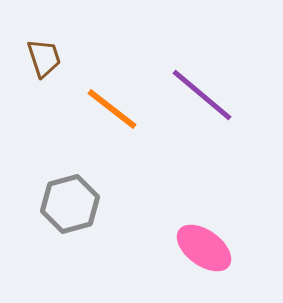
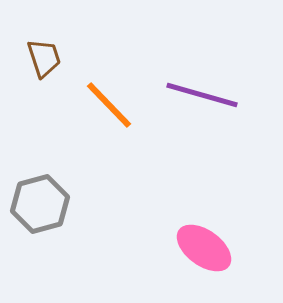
purple line: rotated 24 degrees counterclockwise
orange line: moved 3 px left, 4 px up; rotated 8 degrees clockwise
gray hexagon: moved 30 px left
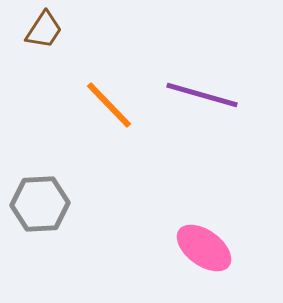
brown trapezoid: moved 28 px up; rotated 51 degrees clockwise
gray hexagon: rotated 12 degrees clockwise
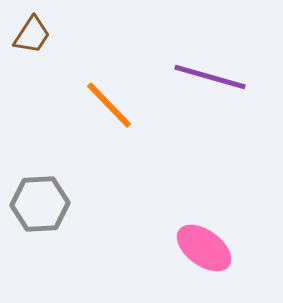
brown trapezoid: moved 12 px left, 5 px down
purple line: moved 8 px right, 18 px up
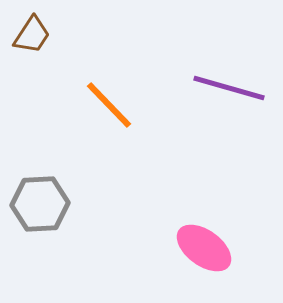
purple line: moved 19 px right, 11 px down
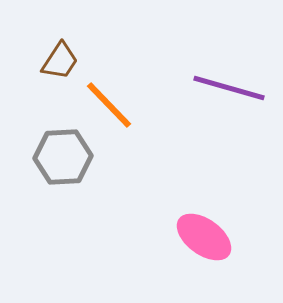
brown trapezoid: moved 28 px right, 26 px down
gray hexagon: moved 23 px right, 47 px up
pink ellipse: moved 11 px up
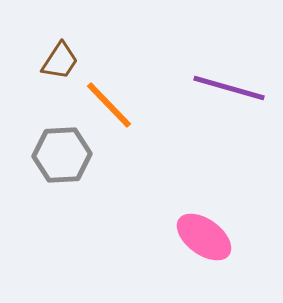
gray hexagon: moved 1 px left, 2 px up
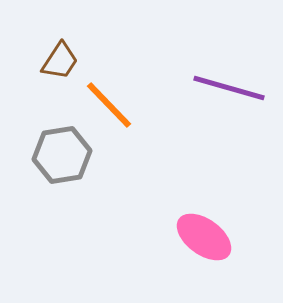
gray hexagon: rotated 6 degrees counterclockwise
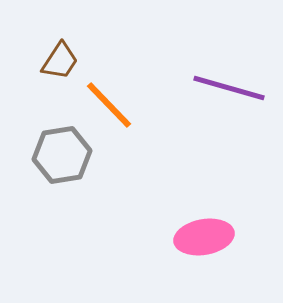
pink ellipse: rotated 46 degrees counterclockwise
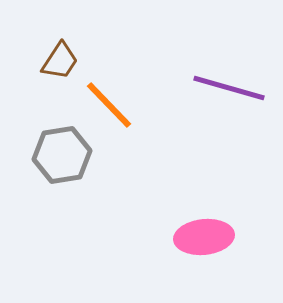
pink ellipse: rotated 4 degrees clockwise
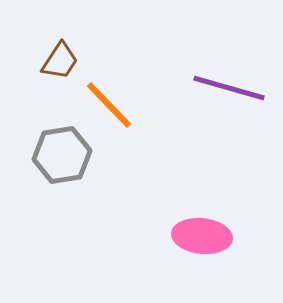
pink ellipse: moved 2 px left, 1 px up; rotated 12 degrees clockwise
